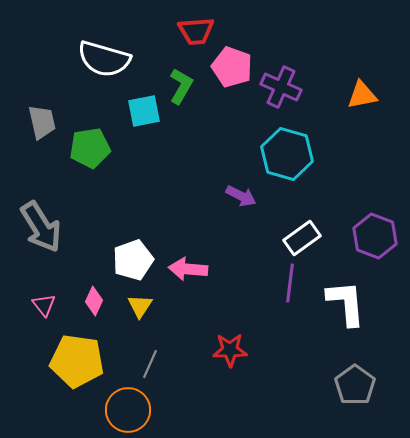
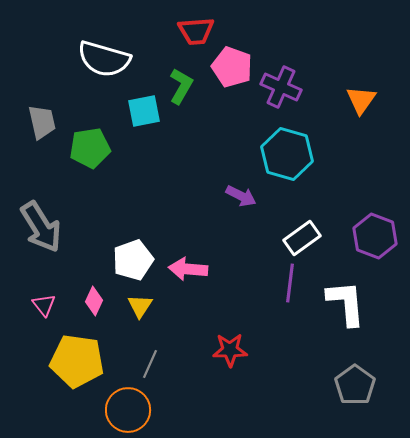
orange triangle: moved 1 px left, 5 px down; rotated 44 degrees counterclockwise
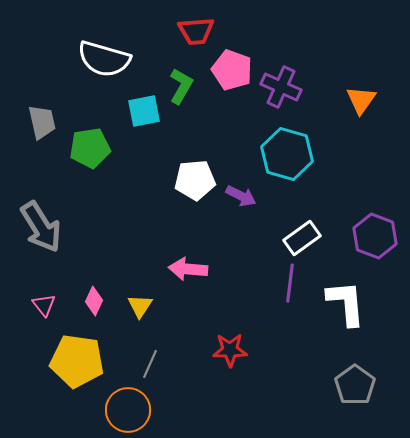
pink pentagon: moved 3 px down
white pentagon: moved 62 px right, 80 px up; rotated 15 degrees clockwise
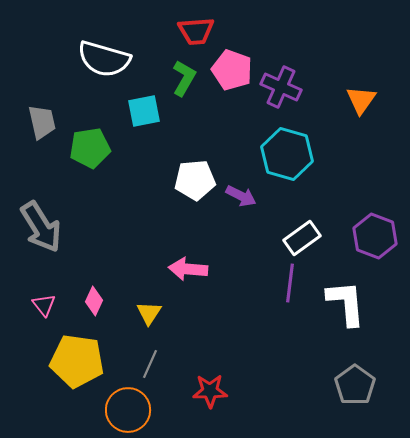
green L-shape: moved 3 px right, 8 px up
yellow triangle: moved 9 px right, 7 px down
red star: moved 20 px left, 41 px down
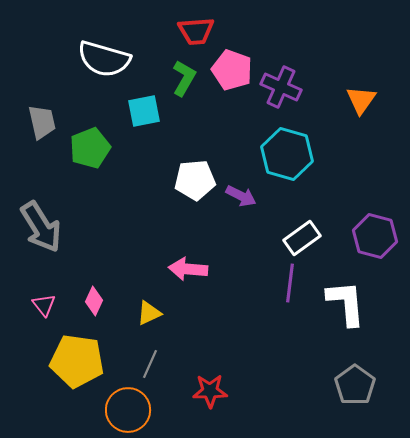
green pentagon: rotated 12 degrees counterclockwise
purple hexagon: rotated 6 degrees counterclockwise
yellow triangle: rotated 32 degrees clockwise
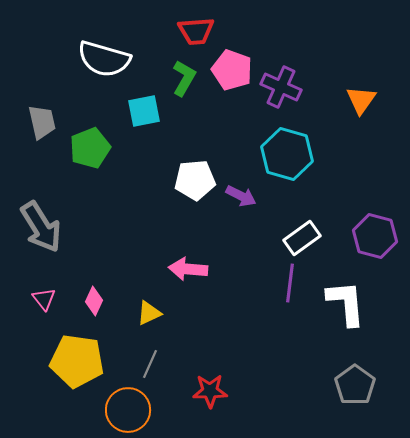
pink triangle: moved 6 px up
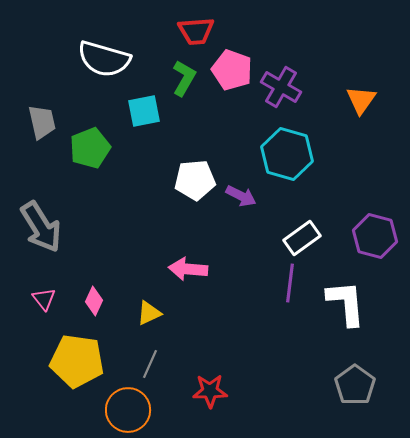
purple cross: rotated 6 degrees clockwise
